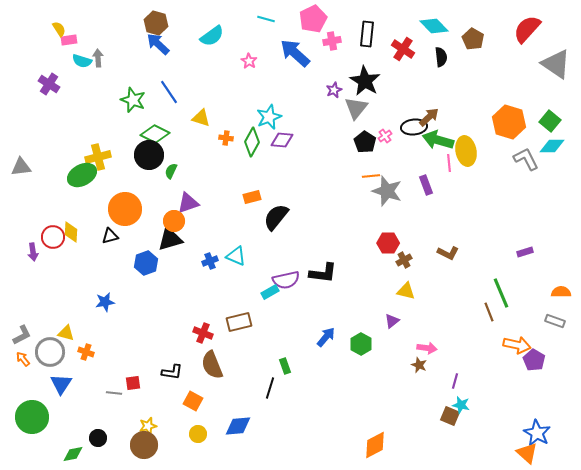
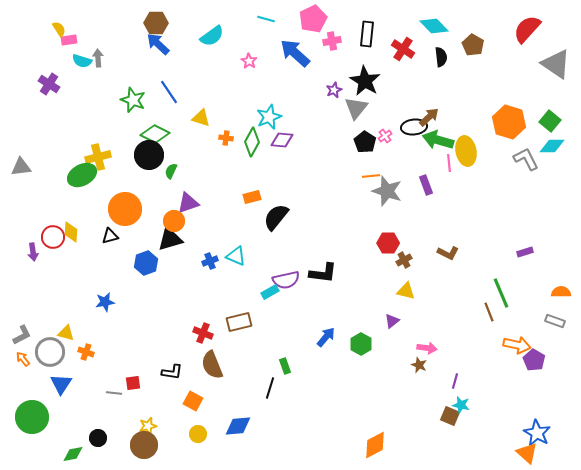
brown hexagon at (156, 23): rotated 15 degrees counterclockwise
brown pentagon at (473, 39): moved 6 px down
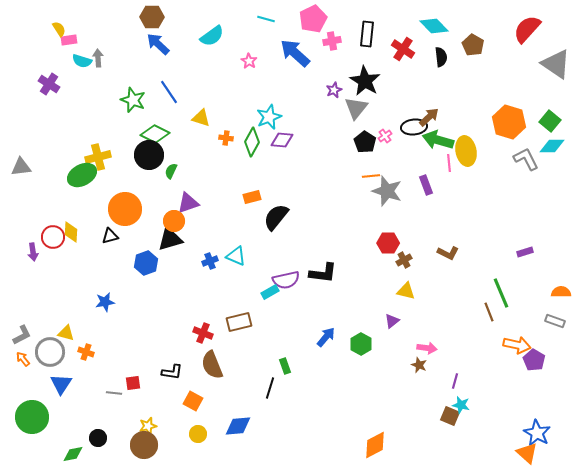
brown hexagon at (156, 23): moved 4 px left, 6 px up
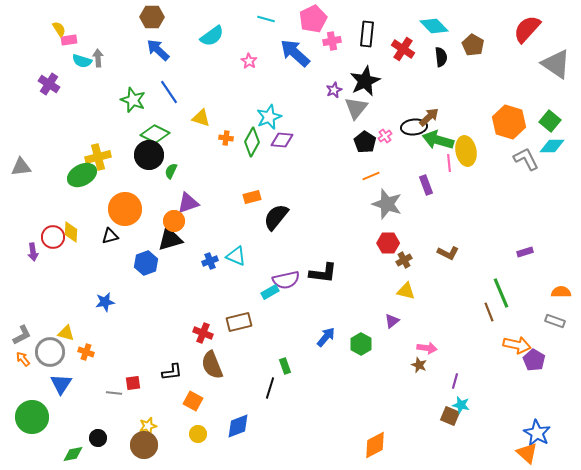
blue arrow at (158, 44): moved 6 px down
black star at (365, 81): rotated 16 degrees clockwise
orange line at (371, 176): rotated 18 degrees counterclockwise
gray star at (387, 191): moved 13 px down
black L-shape at (172, 372): rotated 15 degrees counterclockwise
blue diamond at (238, 426): rotated 16 degrees counterclockwise
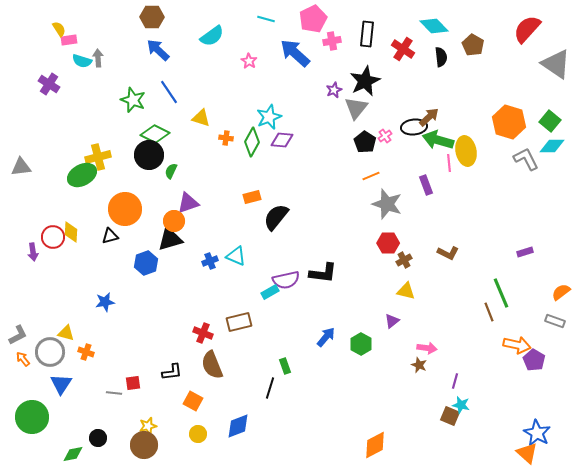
orange semicircle at (561, 292): rotated 36 degrees counterclockwise
gray L-shape at (22, 335): moved 4 px left
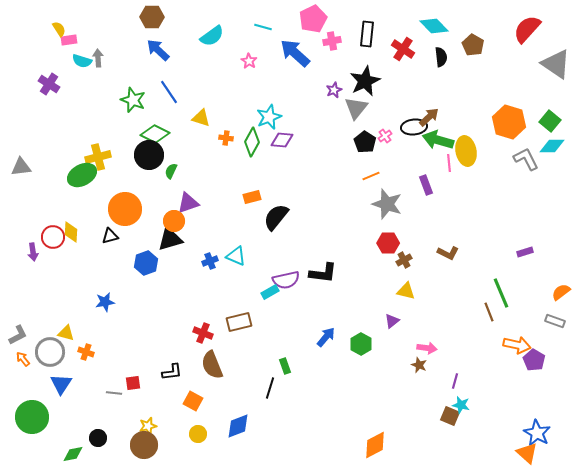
cyan line at (266, 19): moved 3 px left, 8 px down
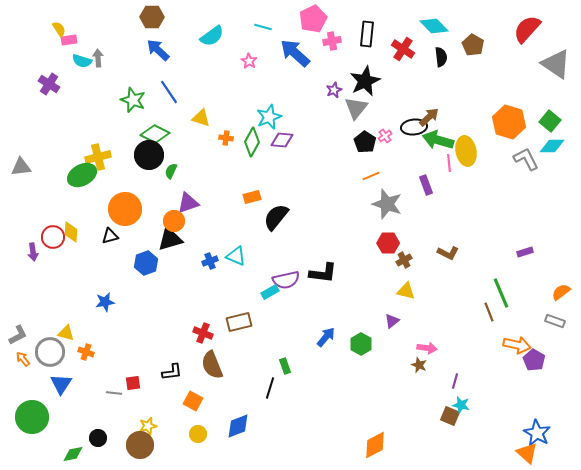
brown circle at (144, 445): moved 4 px left
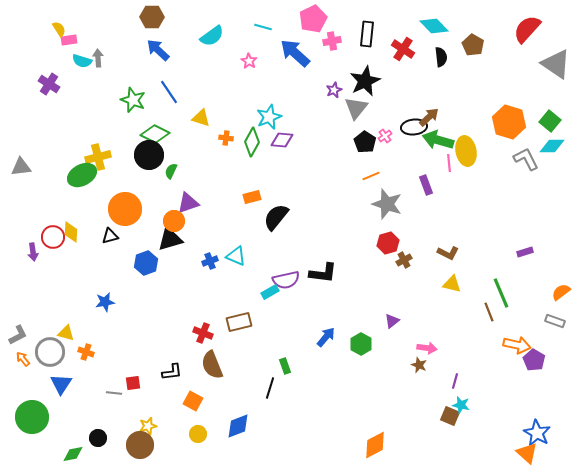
red hexagon at (388, 243): rotated 15 degrees counterclockwise
yellow triangle at (406, 291): moved 46 px right, 7 px up
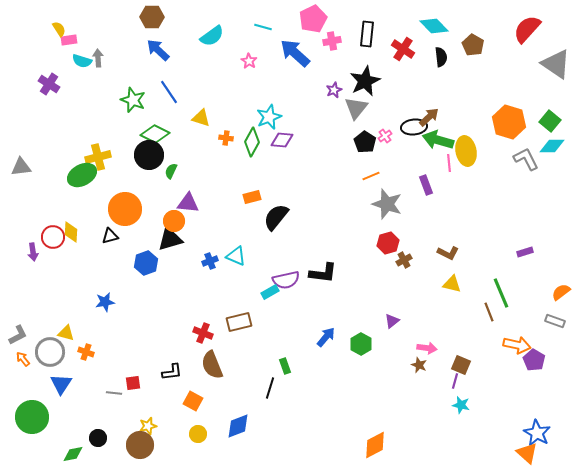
purple triangle at (188, 203): rotated 25 degrees clockwise
brown square at (450, 416): moved 11 px right, 51 px up
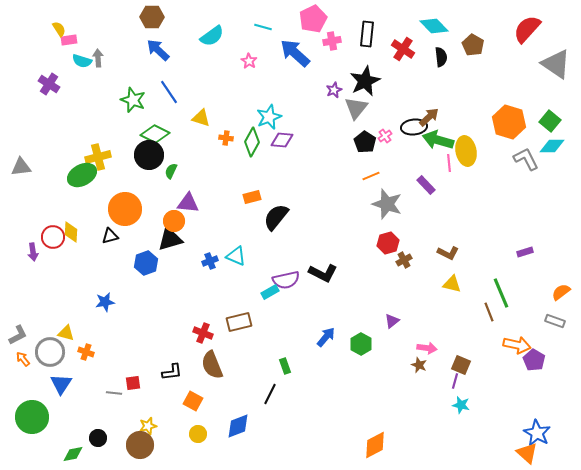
purple rectangle at (426, 185): rotated 24 degrees counterclockwise
black L-shape at (323, 273): rotated 20 degrees clockwise
black line at (270, 388): moved 6 px down; rotated 10 degrees clockwise
